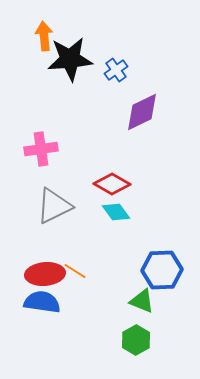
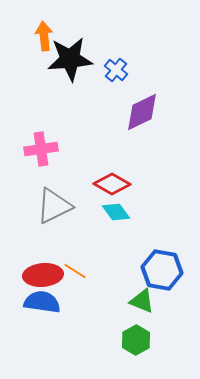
blue cross: rotated 15 degrees counterclockwise
blue hexagon: rotated 12 degrees clockwise
red ellipse: moved 2 px left, 1 px down
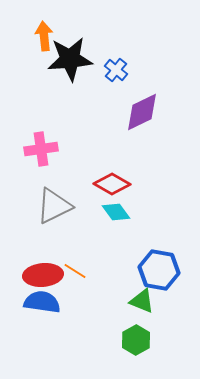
blue hexagon: moved 3 px left
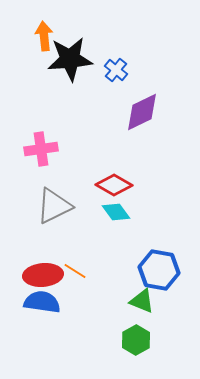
red diamond: moved 2 px right, 1 px down
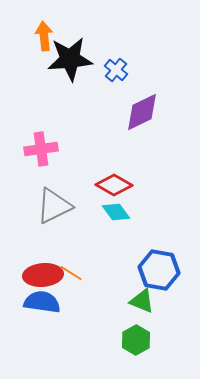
orange line: moved 4 px left, 2 px down
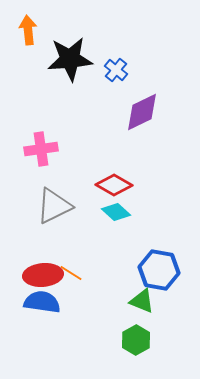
orange arrow: moved 16 px left, 6 px up
cyan diamond: rotated 12 degrees counterclockwise
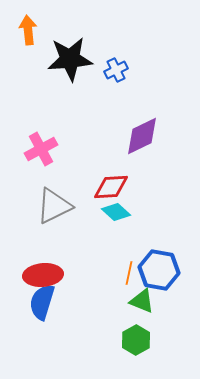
blue cross: rotated 25 degrees clockwise
purple diamond: moved 24 px down
pink cross: rotated 20 degrees counterclockwise
red diamond: moved 3 px left, 2 px down; rotated 33 degrees counterclockwise
orange line: moved 58 px right; rotated 70 degrees clockwise
blue semicircle: rotated 81 degrees counterclockwise
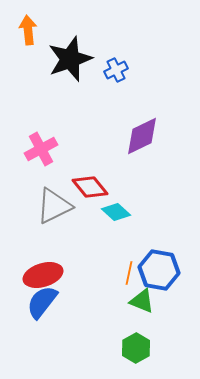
black star: rotated 15 degrees counterclockwise
red diamond: moved 21 px left; rotated 54 degrees clockwise
red ellipse: rotated 12 degrees counterclockwise
blue semicircle: rotated 21 degrees clockwise
green hexagon: moved 8 px down
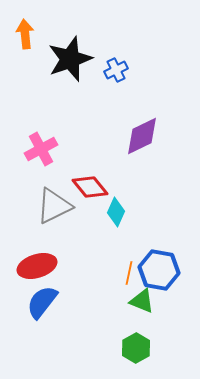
orange arrow: moved 3 px left, 4 px down
cyan diamond: rotated 72 degrees clockwise
red ellipse: moved 6 px left, 9 px up
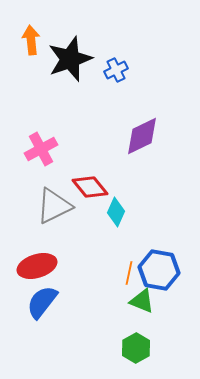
orange arrow: moved 6 px right, 6 px down
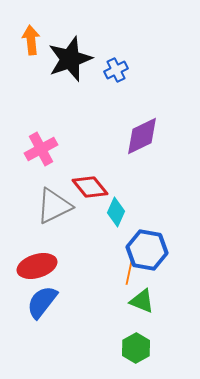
blue hexagon: moved 12 px left, 20 px up
